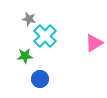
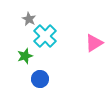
gray star: rotated 16 degrees clockwise
green star: rotated 14 degrees counterclockwise
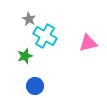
cyan cross: rotated 15 degrees counterclockwise
pink triangle: moved 6 px left; rotated 18 degrees clockwise
blue circle: moved 5 px left, 7 px down
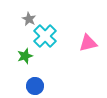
cyan cross: rotated 15 degrees clockwise
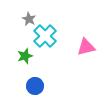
pink triangle: moved 2 px left, 4 px down
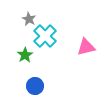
green star: moved 1 px up; rotated 14 degrees counterclockwise
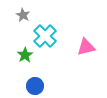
gray star: moved 6 px left, 4 px up
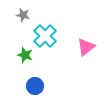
gray star: rotated 16 degrees counterclockwise
pink triangle: rotated 24 degrees counterclockwise
green star: rotated 21 degrees counterclockwise
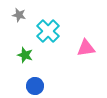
gray star: moved 4 px left
cyan cross: moved 3 px right, 5 px up
pink triangle: moved 1 px down; rotated 30 degrees clockwise
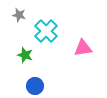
cyan cross: moved 2 px left
pink triangle: moved 3 px left
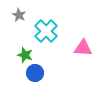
gray star: rotated 16 degrees clockwise
pink triangle: rotated 12 degrees clockwise
blue circle: moved 13 px up
